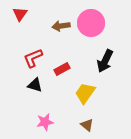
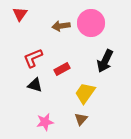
brown triangle: moved 6 px left, 6 px up; rotated 32 degrees clockwise
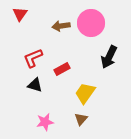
black arrow: moved 4 px right, 4 px up
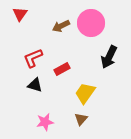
brown arrow: rotated 18 degrees counterclockwise
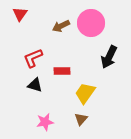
red rectangle: moved 2 px down; rotated 28 degrees clockwise
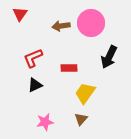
brown arrow: rotated 18 degrees clockwise
red rectangle: moved 7 px right, 3 px up
black triangle: rotated 42 degrees counterclockwise
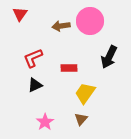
pink circle: moved 1 px left, 2 px up
pink star: rotated 24 degrees counterclockwise
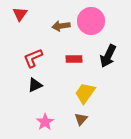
pink circle: moved 1 px right
black arrow: moved 1 px left, 1 px up
red rectangle: moved 5 px right, 9 px up
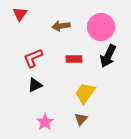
pink circle: moved 10 px right, 6 px down
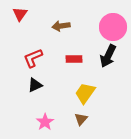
pink circle: moved 12 px right
